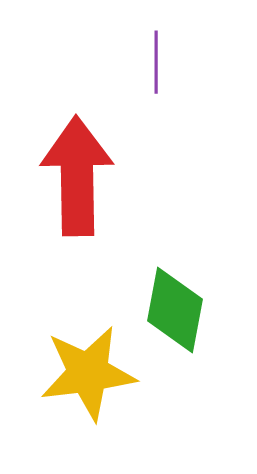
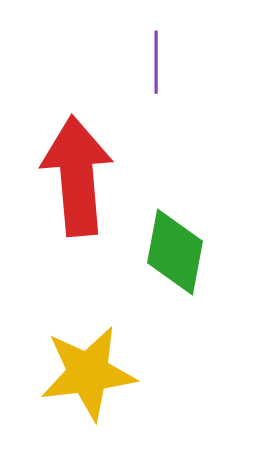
red arrow: rotated 4 degrees counterclockwise
green diamond: moved 58 px up
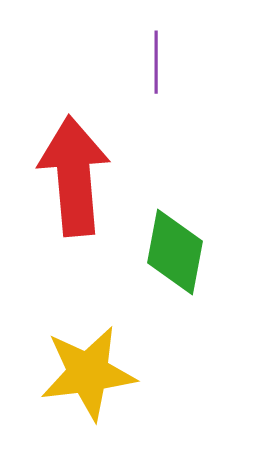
red arrow: moved 3 px left
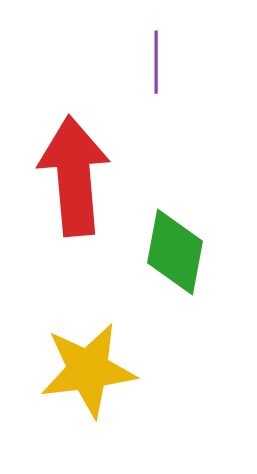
yellow star: moved 3 px up
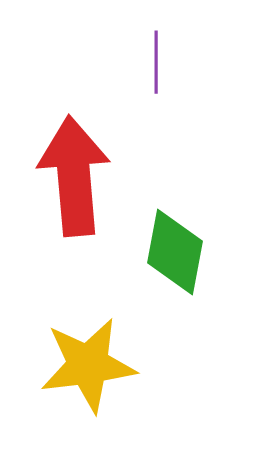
yellow star: moved 5 px up
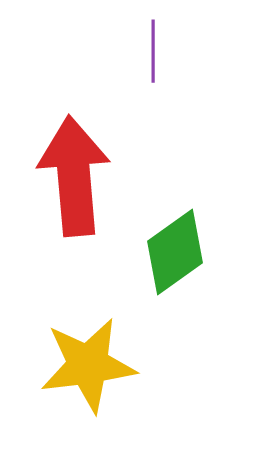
purple line: moved 3 px left, 11 px up
green diamond: rotated 44 degrees clockwise
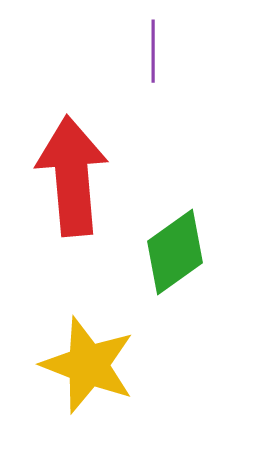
red arrow: moved 2 px left
yellow star: rotated 28 degrees clockwise
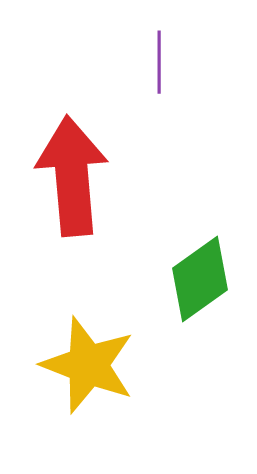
purple line: moved 6 px right, 11 px down
green diamond: moved 25 px right, 27 px down
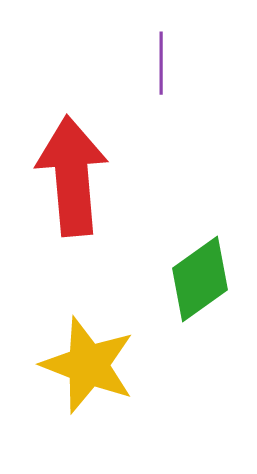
purple line: moved 2 px right, 1 px down
